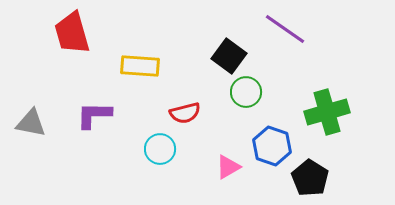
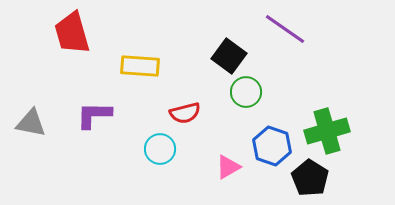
green cross: moved 19 px down
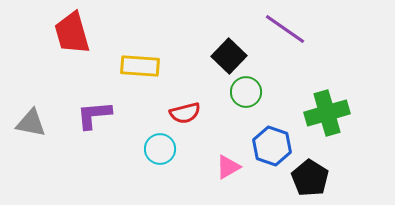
black square: rotated 8 degrees clockwise
purple L-shape: rotated 6 degrees counterclockwise
green cross: moved 18 px up
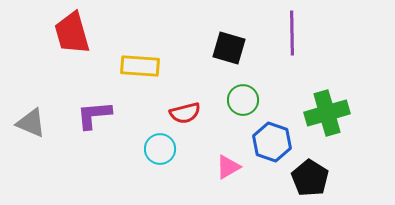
purple line: moved 7 px right, 4 px down; rotated 54 degrees clockwise
black square: moved 8 px up; rotated 28 degrees counterclockwise
green circle: moved 3 px left, 8 px down
gray triangle: rotated 12 degrees clockwise
blue hexagon: moved 4 px up
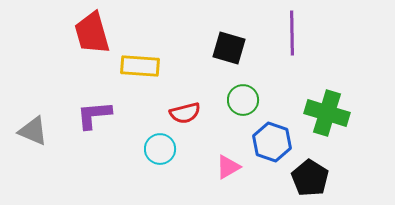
red trapezoid: moved 20 px right
green cross: rotated 33 degrees clockwise
gray triangle: moved 2 px right, 8 px down
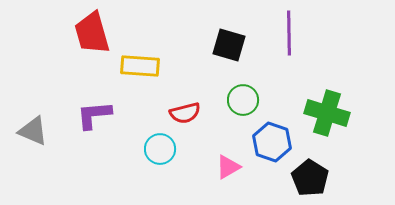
purple line: moved 3 px left
black square: moved 3 px up
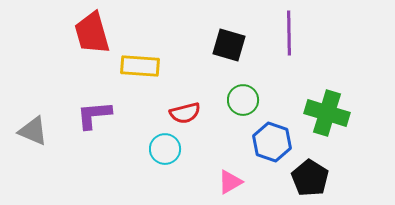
cyan circle: moved 5 px right
pink triangle: moved 2 px right, 15 px down
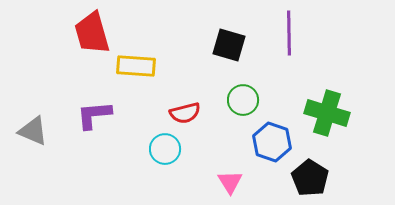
yellow rectangle: moved 4 px left
pink triangle: rotated 32 degrees counterclockwise
